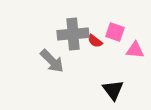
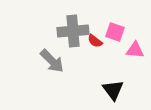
gray cross: moved 3 px up
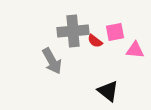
pink square: rotated 30 degrees counterclockwise
gray arrow: rotated 16 degrees clockwise
black triangle: moved 5 px left, 1 px down; rotated 15 degrees counterclockwise
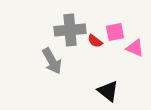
gray cross: moved 3 px left, 1 px up
pink triangle: moved 2 px up; rotated 18 degrees clockwise
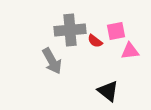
pink square: moved 1 px right, 1 px up
pink triangle: moved 5 px left, 3 px down; rotated 30 degrees counterclockwise
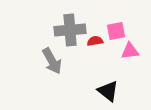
red semicircle: rotated 133 degrees clockwise
